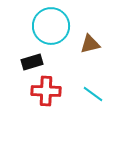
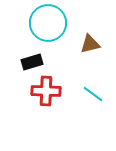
cyan circle: moved 3 px left, 3 px up
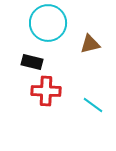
black rectangle: rotated 30 degrees clockwise
cyan line: moved 11 px down
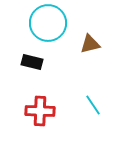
red cross: moved 6 px left, 20 px down
cyan line: rotated 20 degrees clockwise
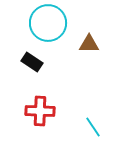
brown triangle: moved 1 px left; rotated 15 degrees clockwise
black rectangle: rotated 20 degrees clockwise
cyan line: moved 22 px down
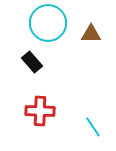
brown triangle: moved 2 px right, 10 px up
black rectangle: rotated 15 degrees clockwise
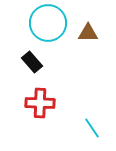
brown triangle: moved 3 px left, 1 px up
red cross: moved 8 px up
cyan line: moved 1 px left, 1 px down
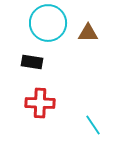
black rectangle: rotated 40 degrees counterclockwise
cyan line: moved 1 px right, 3 px up
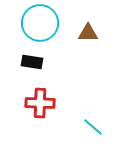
cyan circle: moved 8 px left
cyan line: moved 2 px down; rotated 15 degrees counterclockwise
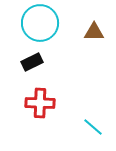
brown triangle: moved 6 px right, 1 px up
black rectangle: rotated 35 degrees counterclockwise
